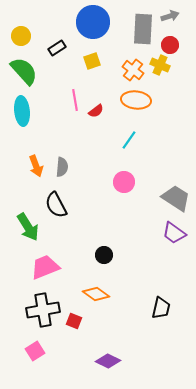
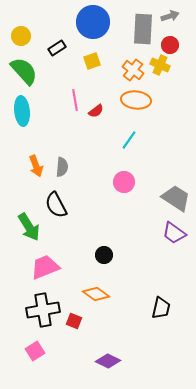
green arrow: moved 1 px right
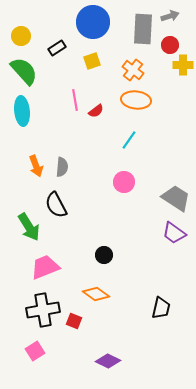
yellow cross: moved 23 px right; rotated 24 degrees counterclockwise
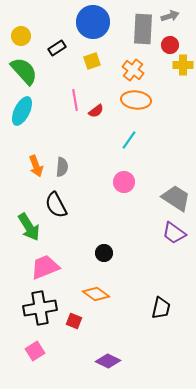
cyan ellipse: rotated 32 degrees clockwise
black circle: moved 2 px up
black cross: moved 3 px left, 2 px up
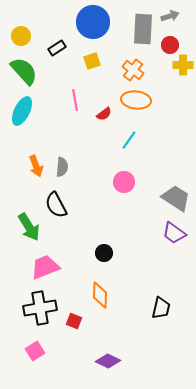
red semicircle: moved 8 px right, 3 px down
orange diamond: moved 4 px right, 1 px down; rotated 56 degrees clockwise
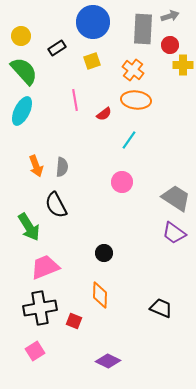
pink circle: moved 2 px left
black trapezoid: rotated 80 degrees counterclockwise
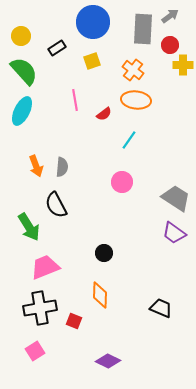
gray arrow: rotated 18 degrees counterclockwise
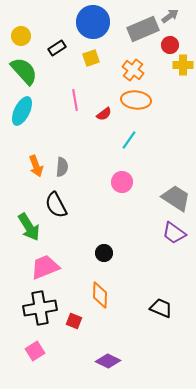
gray rectangle: rotated 64 degrees clockwise
yellow square: moved 1 px left, 3 px up
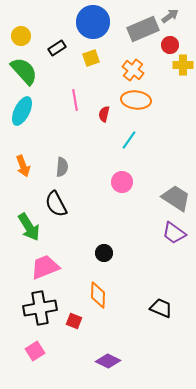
red semicircle: rotated 140 degrees clockwise
orange arrow: moved 13 px left
black semicircle: moved 1 px up
orange diamond: moved 2 px left
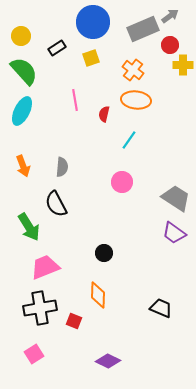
pink square: moved 1 px left, 3 px down
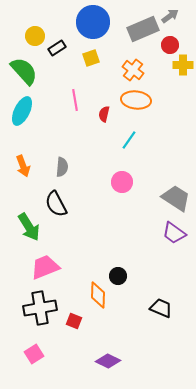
yellow circle: moved 14 px right
black circle: moved 14 px right, 23 px down
